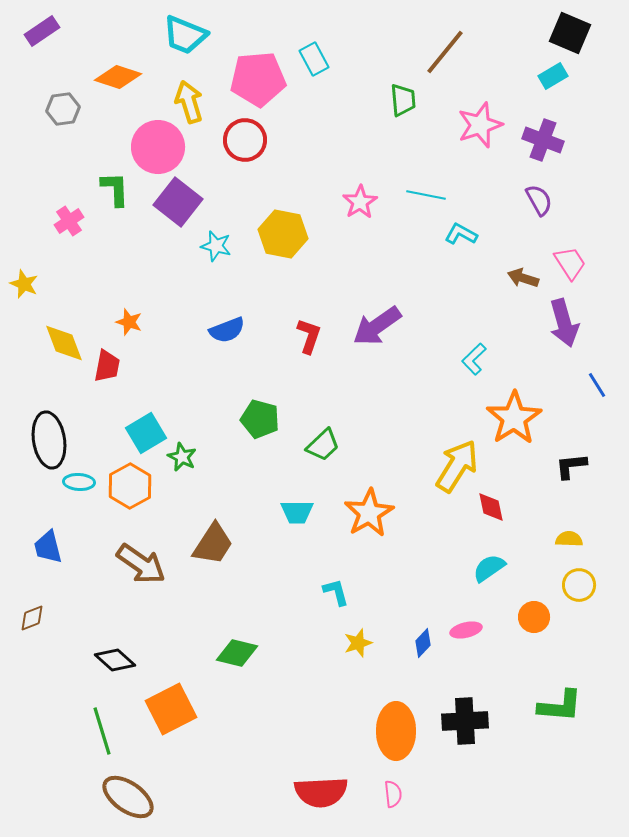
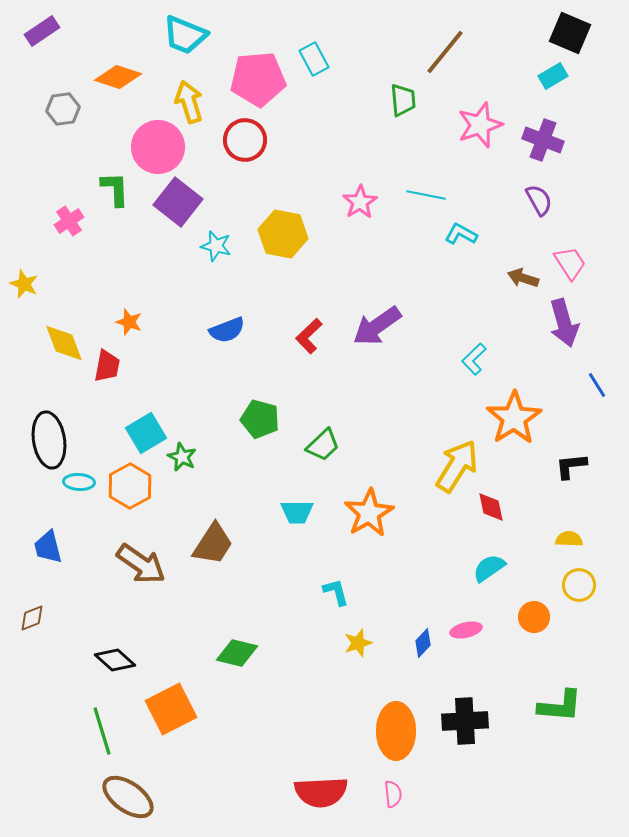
red L-shape at (309, 336): rotated 153 degrees counterclockwise
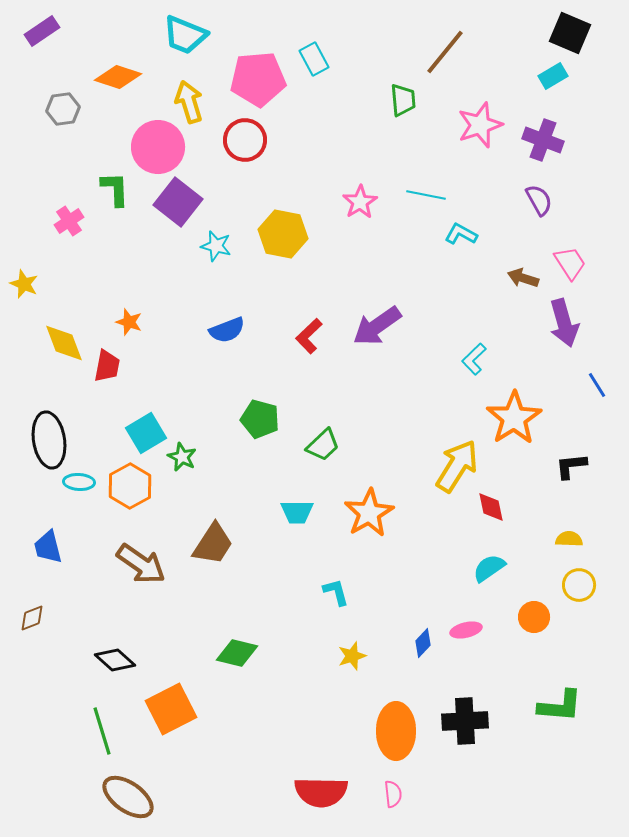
yellow star at (358, 643): moved 6 px left, 13 px down
red semicircle at (321, 792): rotated 4 degrees clockwise
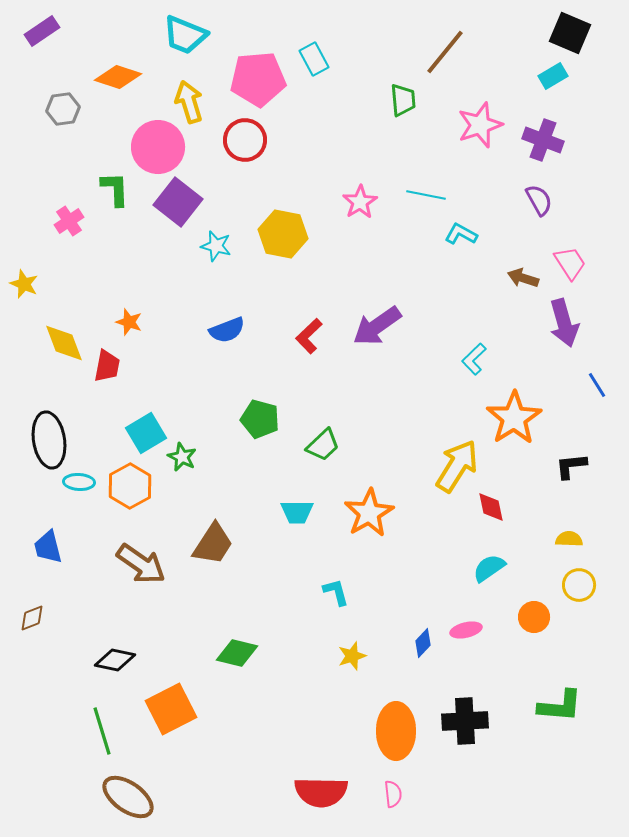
black diamond at (115, 660): rotated 30 degrees counterclockwise
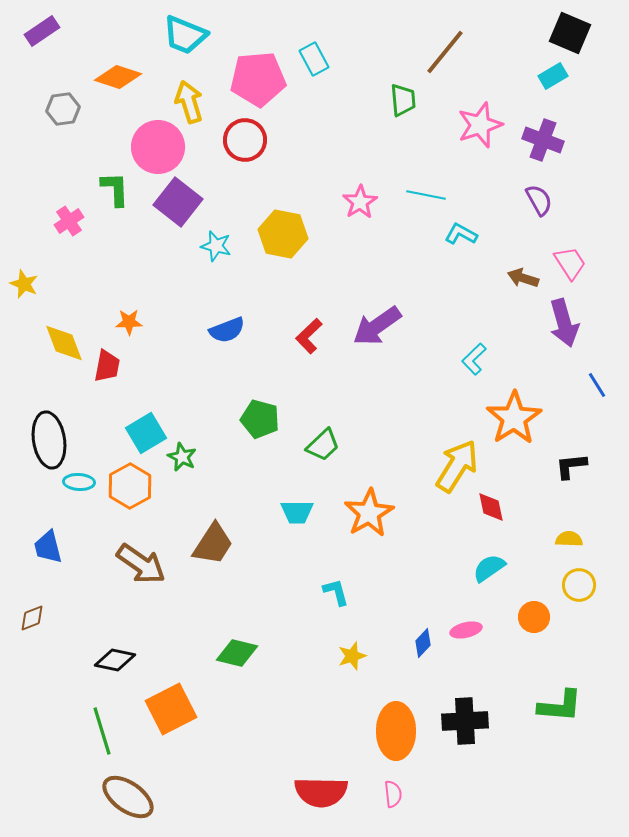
orange star at (129, 322): rotated 20 degrees counterclockwise
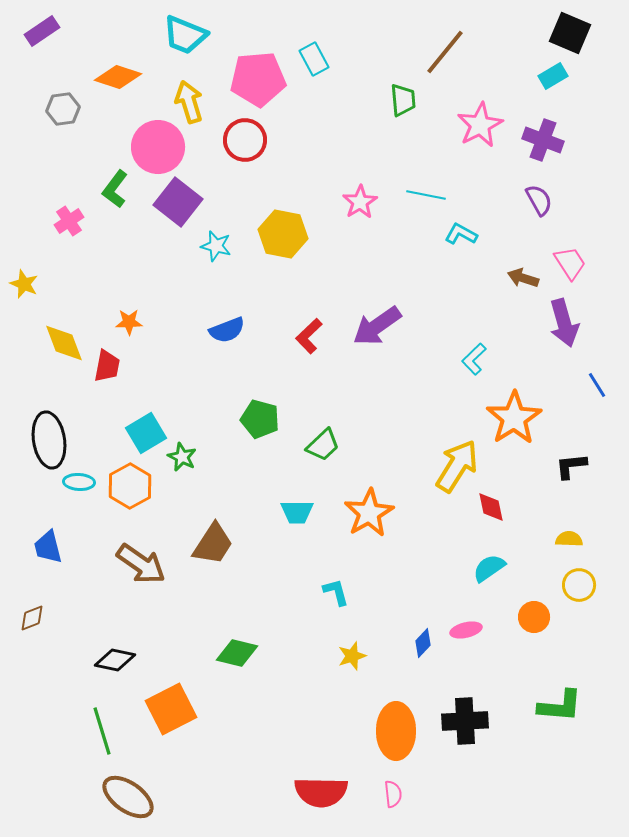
pink star at (480, 125): rotated 9 degrees counterclockwise
green L-shape at (115, 189): rotated 141 degrees counterclockwise
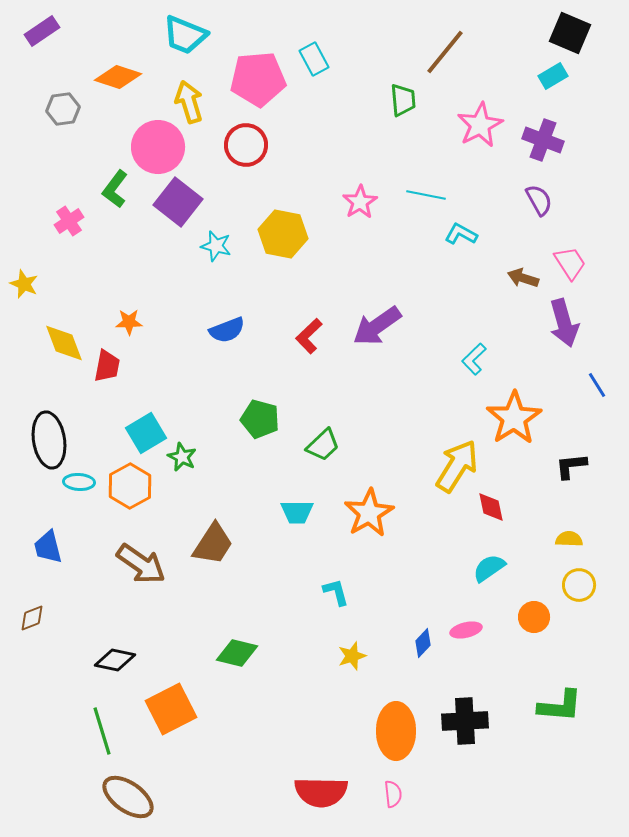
red circle at (245, 140): moved 1 px right, 5 px down
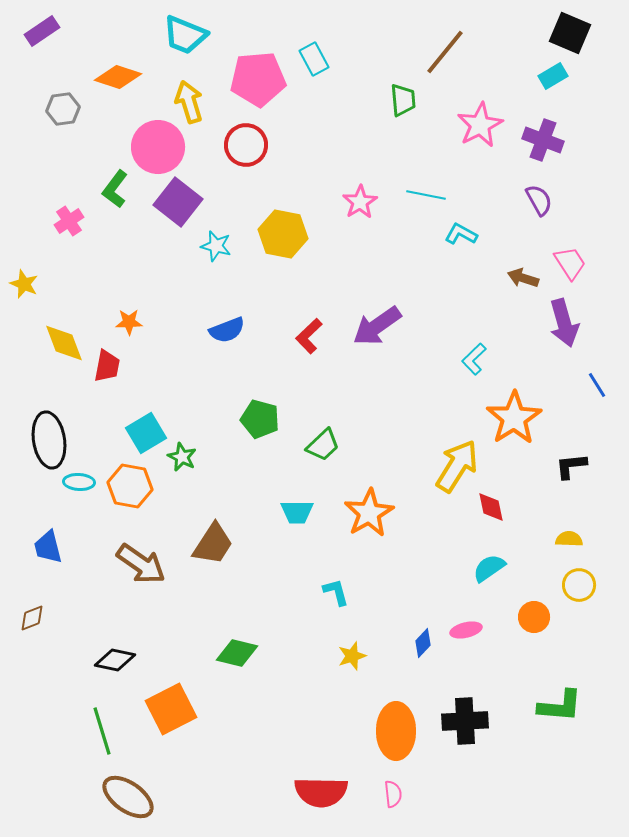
orange hexagon at (130, 486): rotated 21 degrees counterclockwise
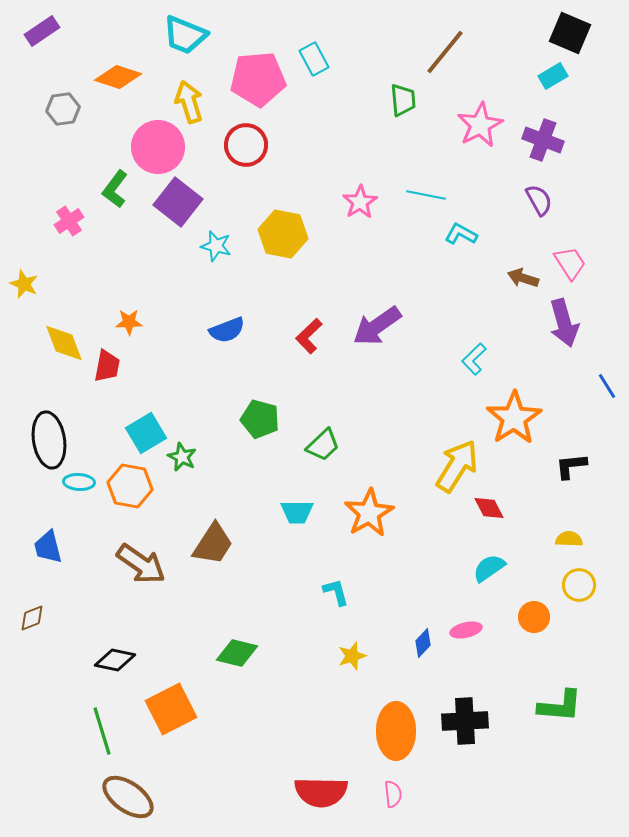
blue line at (597, 385): moved 10 px right, 1 px down
red diamond at (491, 507): moved 2 px left, 1 px down; rotated 16 degrees counterclockwise
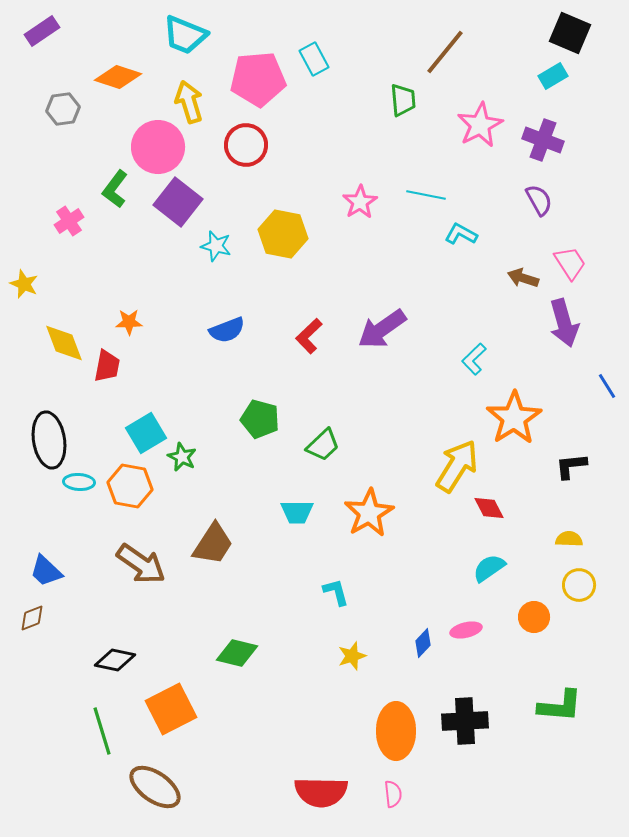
purple arrow at (377, 326): moved 5 px right, 3 px down
blue trapezoid at (48, 547): moved 2 px left, 24 px down; rotated 33 degrees counterclockwise
brown ellipse at (128, 797): moved 27 px right, 10 px up
